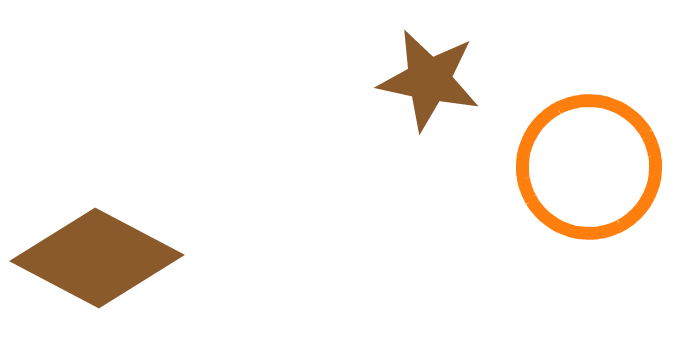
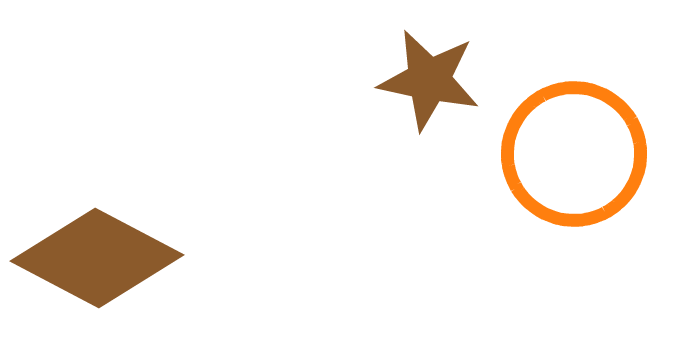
orange circle: moved 15 px left, 13 px up
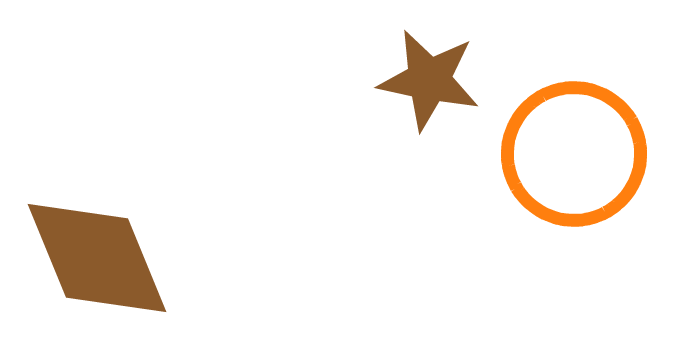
brown diamond: rotated 40 degrees clockwise
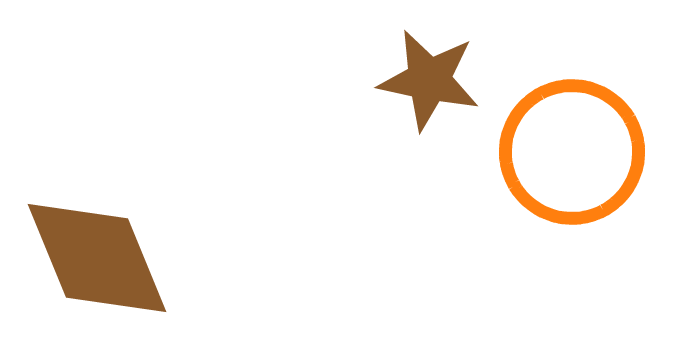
orange circle: moved 2 px left, 2 px up
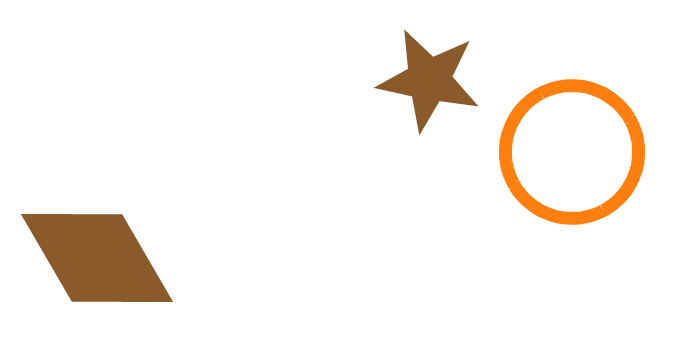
brown diamond: rotated 8 degrees counterclockwise
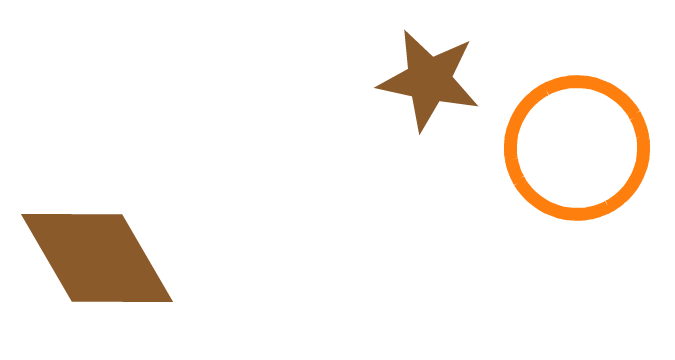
orange circle: moved 5 px right, 4 px up
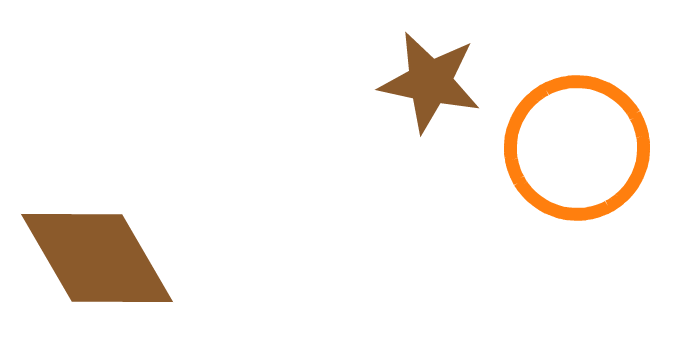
brown star: moved 1 px right, 2 px down
